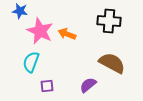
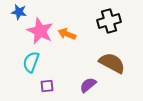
blue star: moved 1 px left, 1 px down
black cross: rotated 20 degrees counterclockwise
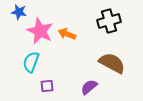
purple semicircle: moved 1 px right, 2 px down
